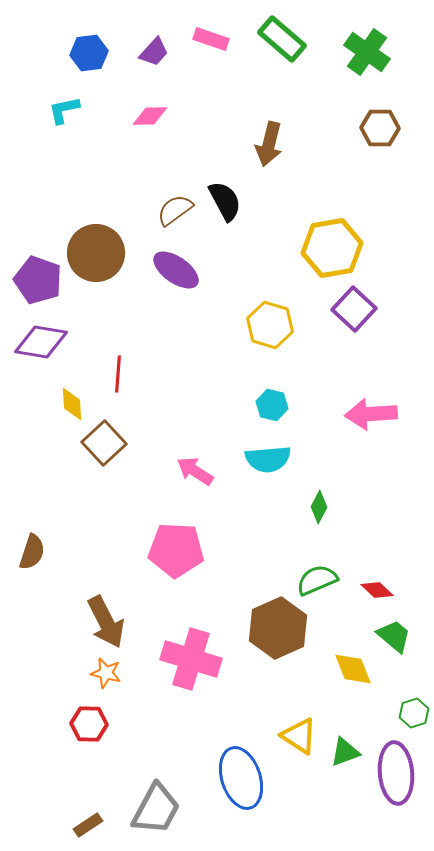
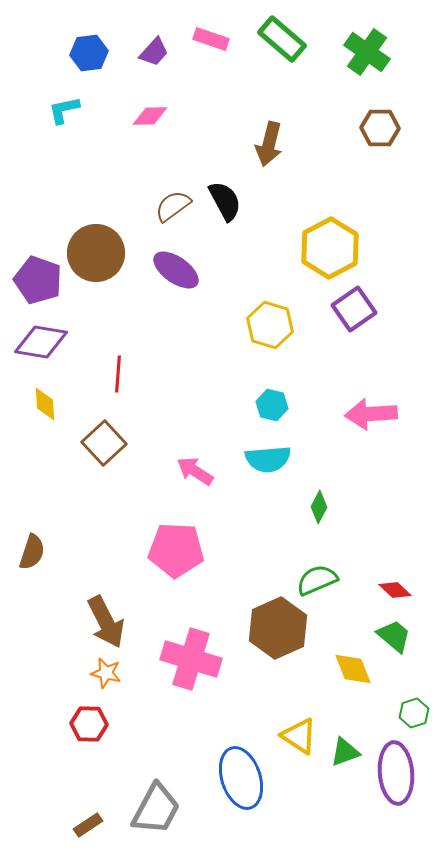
brown semicircle at (175, 210): moved 2 px left, 4 px up
yellow hexagon at (332, 248): moved 2 px left; rotated 18 degrees counterclockwise
purple square at (354, 309): rotated 12 degrees clockwise
yellow diamond at (72, 404): moved 27 px left
red diamond at (377, 590): moved 18 px right
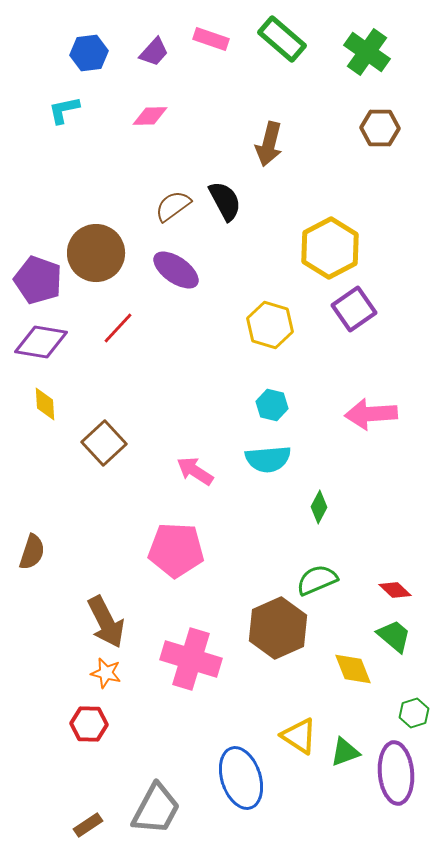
red line at (118, 374): moved 46 px up; rotated 39 degrees clockwise
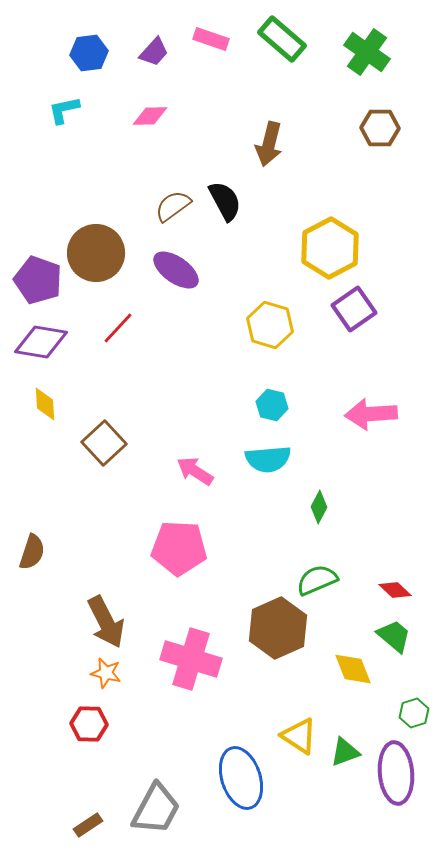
pink pentagon at (176, 550): moved 3 px right, 2 px up
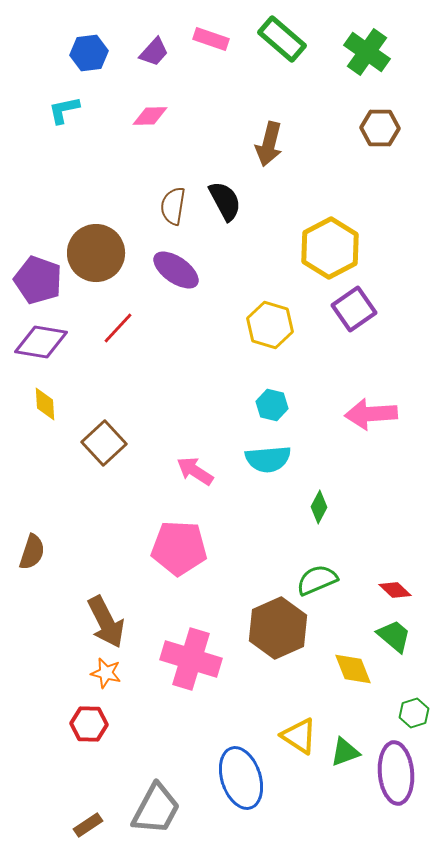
brown semicircle at (173, 206): rotated 45 degrees counterclockwise
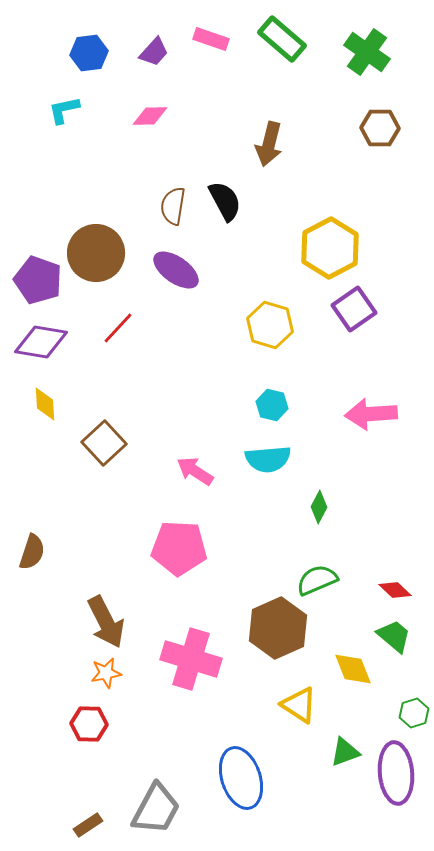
orange star at (106, 673): rotated 24 degrees counterclockwise
yellow triangle at (299, 736): moved 31 px up
